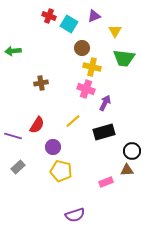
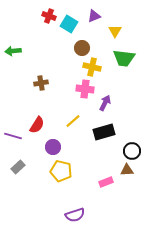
pink cross: moved 1 px left; rotated 12 degrees counterclockwise
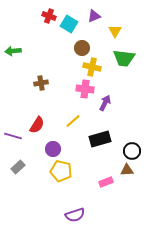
black rectangle: moved 4 px left, 7 px down
purple circle: moved 2 px down
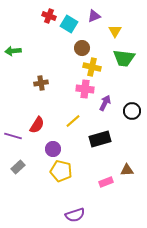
black circle: moved 40 px up
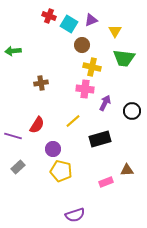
purple triangle: moved 3 px left, 4 px down
brown circle: moved 3 px up
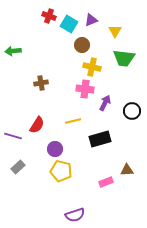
yellow line: rotated 28 degrees clockwise
purple circle: moved 2 px right
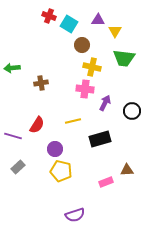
purple triangle: moved 7 px right; rotated 24 degrees clockwise
green arrow: moved 1 px left, 17 px down
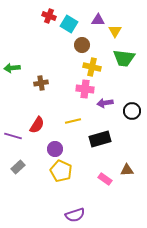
purple arrow: rotated 126 degrees counterclockwise
yellow pentagon: rotated 10 degrees clockwise
pink rectangle: moved 1 px left, 3 px up; rotated 56 degrees clockwise
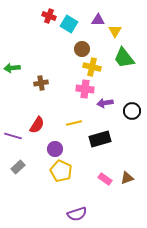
brown circle: moved 4 px down
green trapezoid: rotated 45 degrees clockwise
yellow line: moved 1 px right, 2 px down
brown triangle: moved 8 px down; rotated 16 degrees counterclockwise
purple semicircle: moved 2 px right, 1 px up
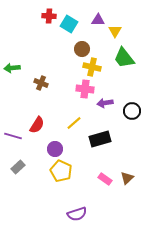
red cross: rotated 16 degrees counterclockwise
brown cross: rotated 32 degrees clockwise
yellow line: rotated 28 degrees counterclockwise
brown triangle: rotated 24 degrees counterclockwise
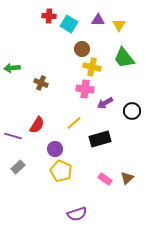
yellow triangle: moved 4 px right, 6 px up
purple arrow: rotated 21 degrees counterclockwise
